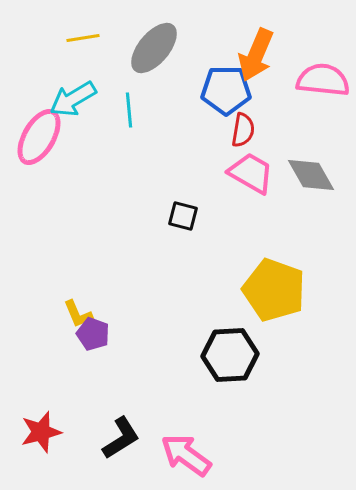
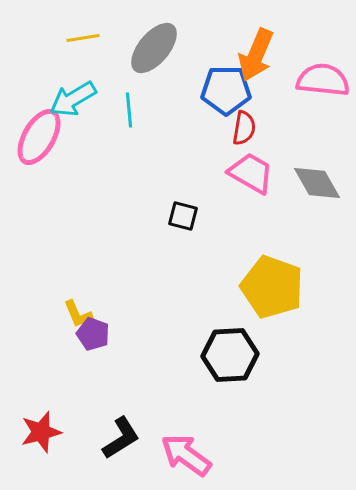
red semicircle: moved 1 px right, 2 px up
gray diamond: moved 6 px right, 8 px down
yellow pentagon: moved 2 px left, 3 px up
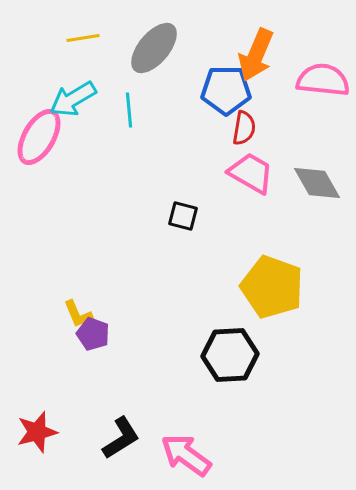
red star: moved 4 px left
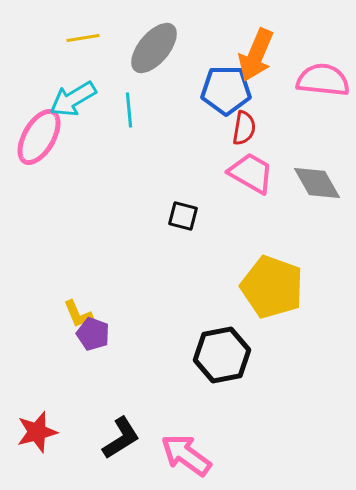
black hexagon: moved 8 px left; rotated 8 degrees counterclockwise
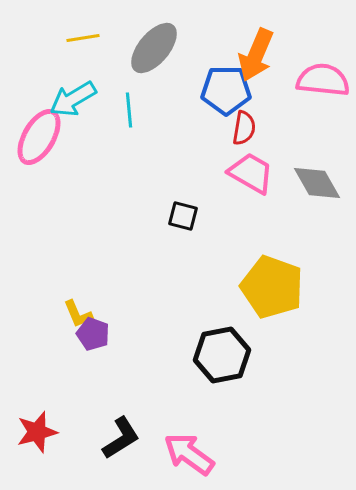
pink arrow: moved 3 px right, 1 px up
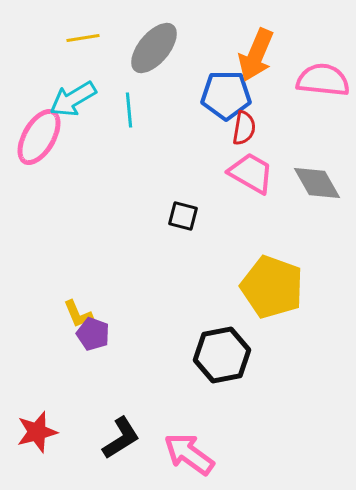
blue pentagon: moved 5 px down
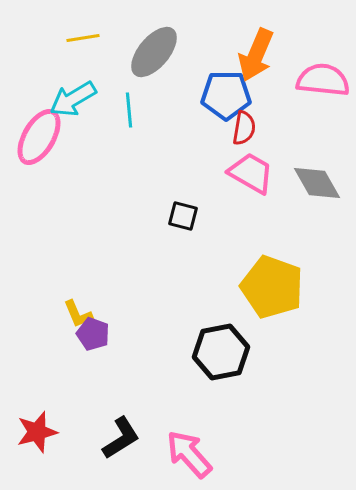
gray ellipse: moved 4 px down
black hexagon: moved 1 px left, 3 px up
pink arrow: rotated 12 degrees clockwise
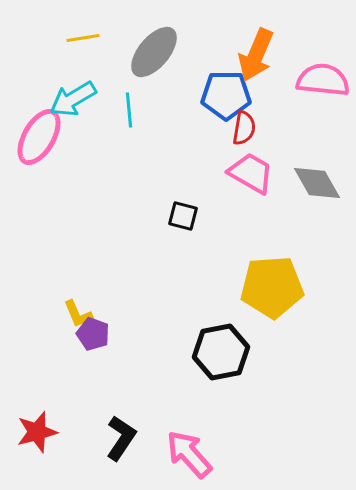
yellow pentagon: rotated 24 degrees counterclockwise
black L-shape: rotated 24 degrees counterclockwise
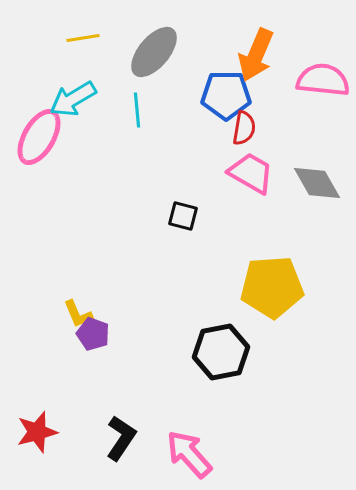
cyan line: moved 8 px right
